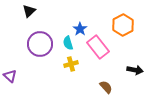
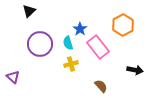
purple triangle: moved 3 px right, 1 px down
brown semicircle: moved 5 px left, 1 px up
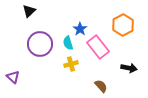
black arrow: moved 6 px left, 2 px up
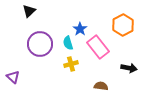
brown semicircle: rotated 40 degrees counterclockwise
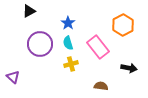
black triangle: rotated 16 degrees clockwise
blue star: moved 12 px left, 6 px up
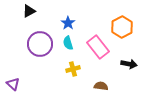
orange hexagon: moved 1 px left, 2 px down
yellow cross: moved 2 px right, 5 px down
black arrow: moved 4 px up
purple triangle: moved 7 px down
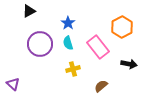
brown semicircle: rotated 48 degrees counterclockwise
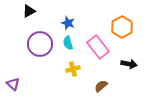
blue star: rotated 16 degrees counterclockwise
